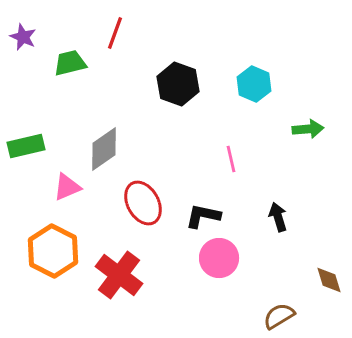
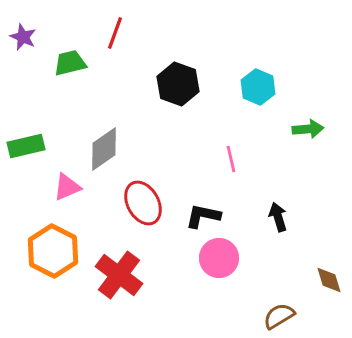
cyan hexagon: moved 4 px right, 3 px down
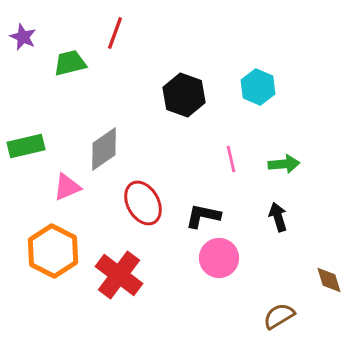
black hexagon: moved 6 px right, 11 px down
green arrow: moved 24 px left, 35 px down
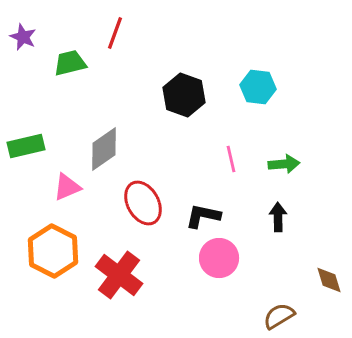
cyan hexagon: rotated 16 degrees counterclockwise
black arrow: rotated 16 degrees clockwise
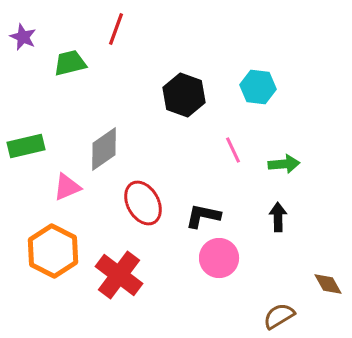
red line: moved 1 px right, 4 px up
pink line: moved 2 px right, 9 px up; rotated 12 degrees counterclockwise
brown diamond: moved 1 px left, 4 px down; rotated 12 degrees counterclockwise
